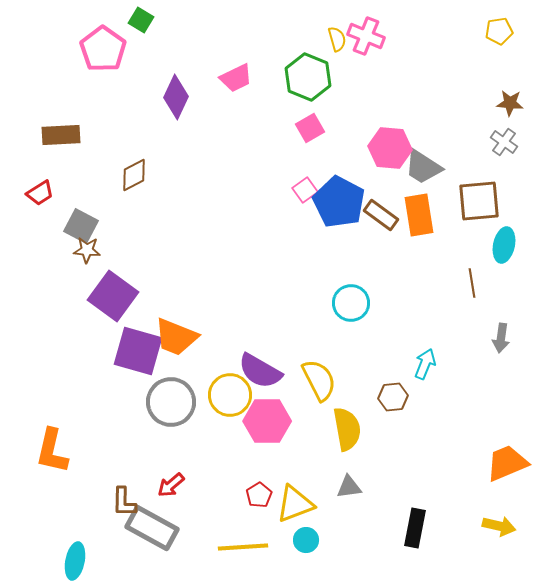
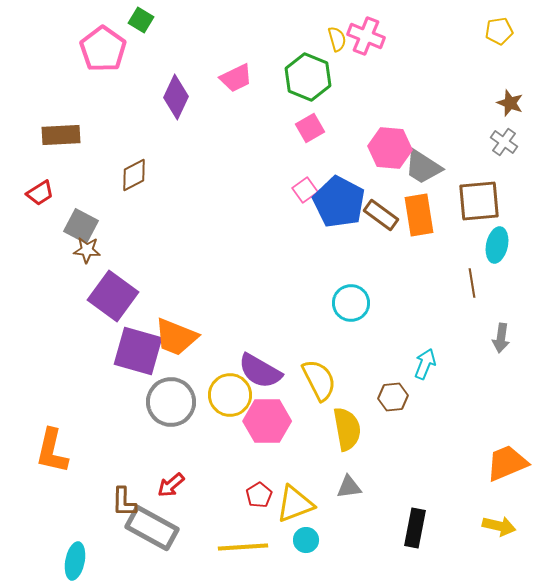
brown star at (510, 103): rotated 16 degrees clockwise
cyan ellipse at (504, 245): moved 7 px left
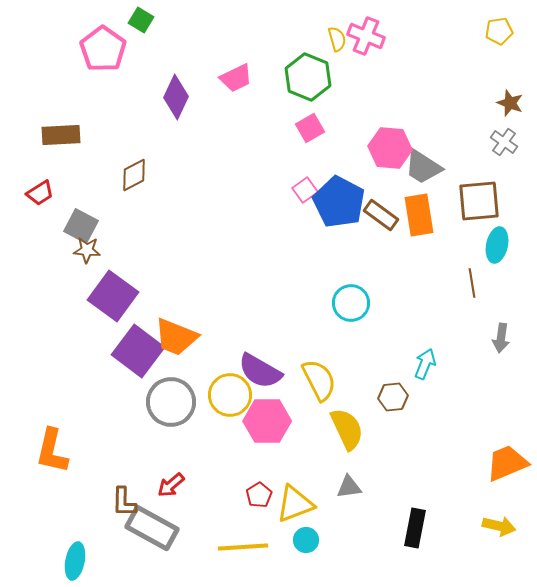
purple square at (138, 351): rotated 21 degrees clockwise
yellow semicircle at (347, 429): rotated 15 degrees counterclockwise
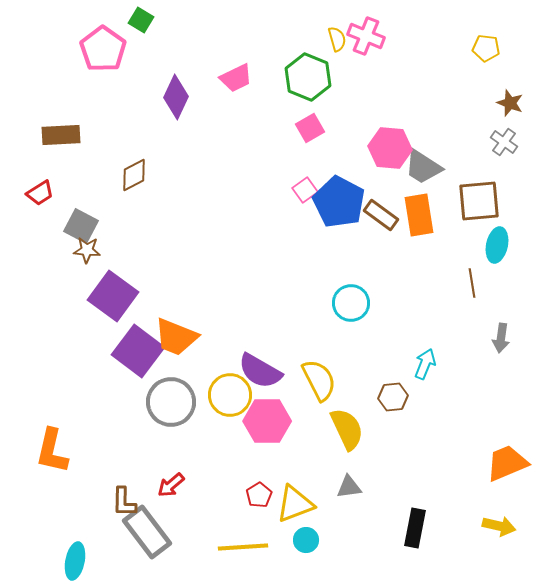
yellow pentagon at (499, 31): moved 13 px left, 17 px down; rotated 16 degrees clockwise
gray rectangle at (152, 528): moved 5 px left, 4 px down; rotated 24 degrees clockwise
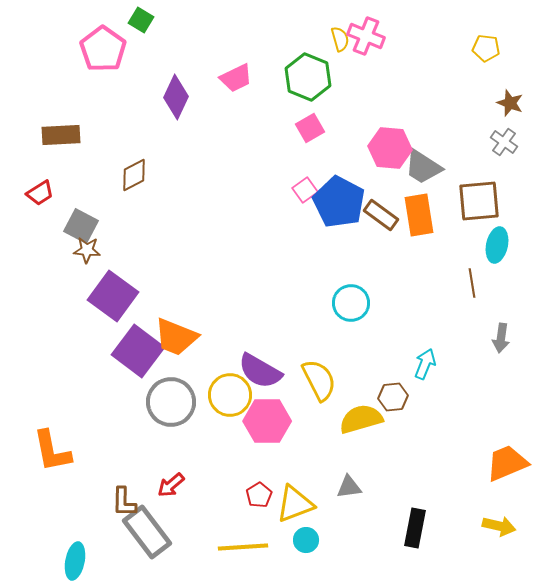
yellow semicircle at (337, 39): moved 3 px right
yellow semicircle at (347, 429): moved 14 px right, 10 px up; rotated 81 degrees counterclockwise
orange L-shape at (52, 451): rotated 24 degrees counterclockwise
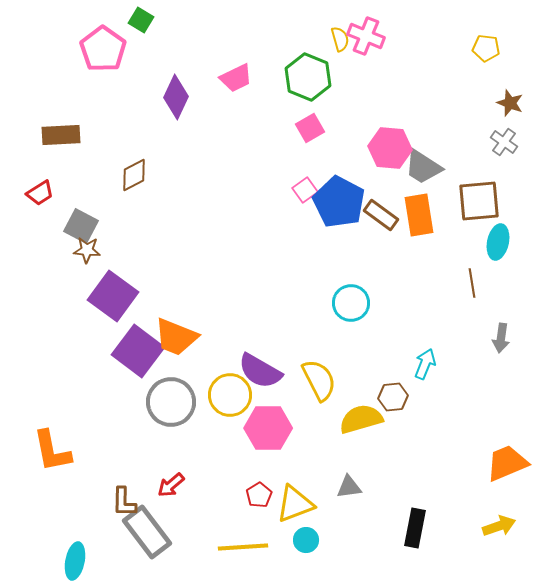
cyan ellipse at (497, 245): moved 1 px right, 3 px up
pink hexagon at (267, 421): moved 1 px right, 7 px down
yellow arrow at (499, 526): rotated 32 degrees counterclockwise
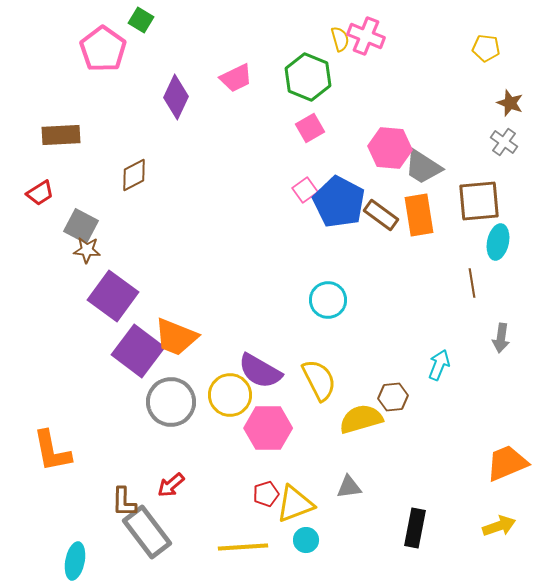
cyan circle at (351, 303): moved 23 px left, 3 px up
cyan arrow at (425, 364): moved 14 px right, 1 px down
red pentagon at (259, 495): moved 7 px right, 1 px up; rotated 15 degrees clockwise
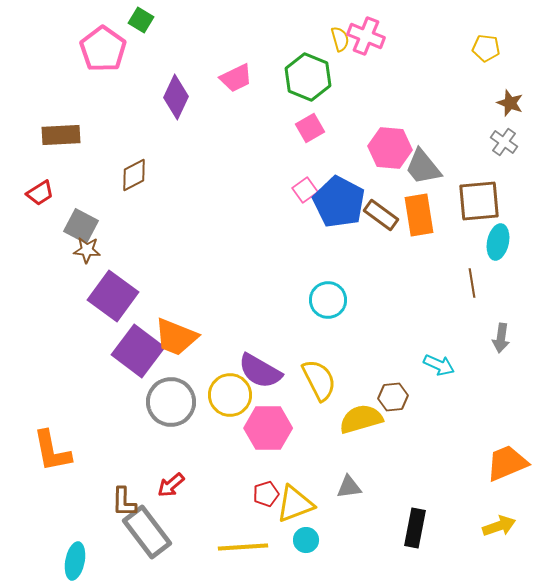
gray trapezoid at (423, 167): rotated 18 degrees clockwise
cyan arrow at (439, 365): rotated 92 degrees clockwise
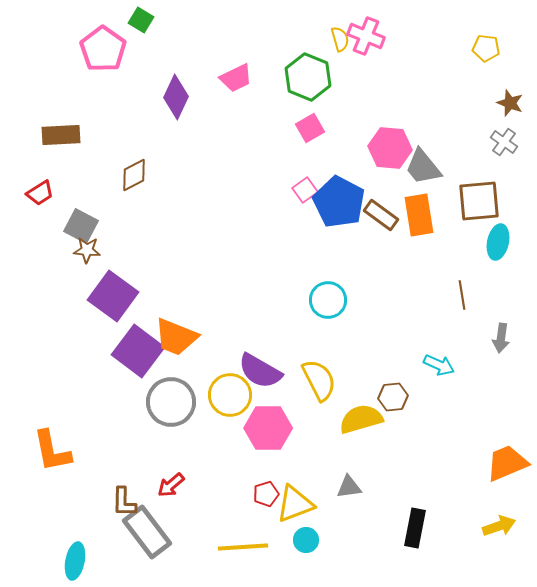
brown line at (472, 283): moved 10 px left, 12 px down
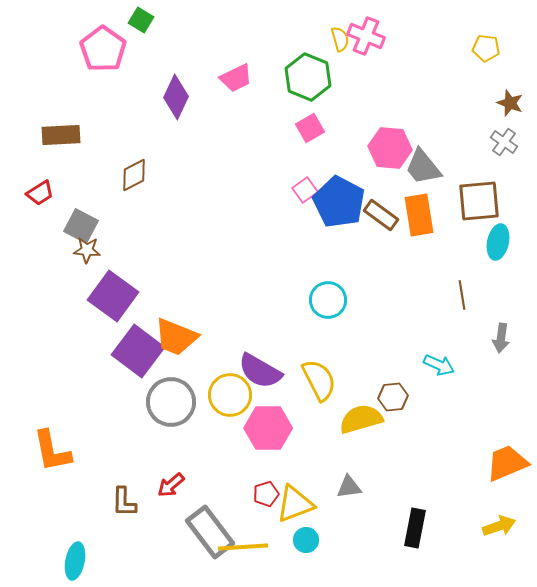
gray rectangle at (147, 532): moved 63 px right
